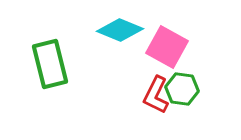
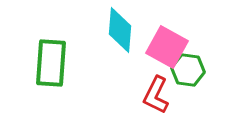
cyan diamond: rotated 72 degrees clockwise
green rectangle: moved 1 px right, 1 px up; rotated 18 degrees clockwise
green hexagon: moved 6 px right, 19 px up
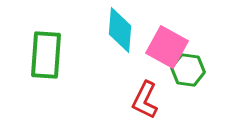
green rectangle: moved 5 px left, 8 px up
red L-shape: moved 11 px left, 5 px down
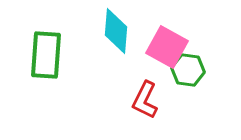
cyan diamond: moved 4 px left, 1 px down
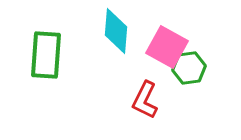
green hexagon: moved 1 px right, 2 px up; rotated 16 degrees counterclockwise
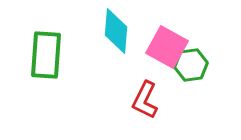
green hexagon: moved 2 px right, 3 px up
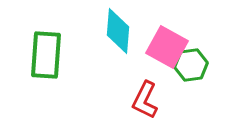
cyan diamond: moved 2 px right
